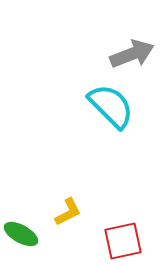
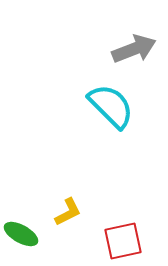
gray arrow: moved 2 px right, 5 px up
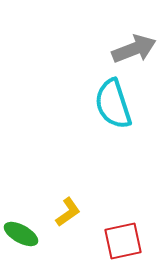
cyan semicircle: moved 2 px right, 2 px up; rotated 153 degrees counterclockwise
yellow L-shape: rotated 8 degrees counterclockwise
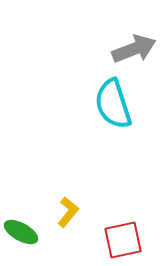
yellow L-shape: rotated 16 degrees counterclockwise
green ellipse: moved 2 px up
red square: moved 1 px up
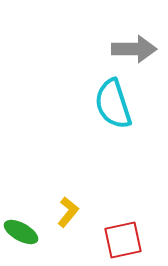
gray arrow: rotated 21 degrees clockwise
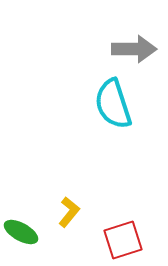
yellow L-shape: moved 1 px right
red square: rotated 6 degrees counterclockwise
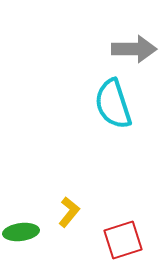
green ellipse: rotated 36 degrees counterclockwise
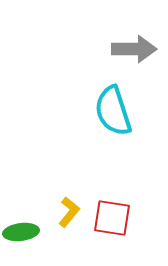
cyan semicircle: moved 7 px down
red square: moved 11 px left, 22 px up; rotated 27 degrees clockwise
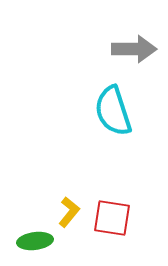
green ellipse: moved 14 px right, 9 px down
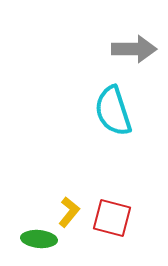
red square: rotated 6 degrees clockwise
green ellipse: moved 4 px right, 2 px up; rotated 12 degrees clockwise
